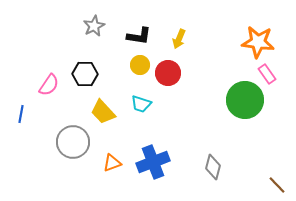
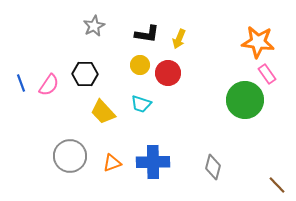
black L-shape: moved 8 px right, 2 px up
blue line: moved 31 px up; rotated 30 degrees counterclockwise
gray circle: moved 3 px left, 14 px down
blue cross: rotated 20 degrees clockwise
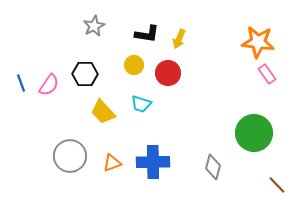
yellow circle: moved 6 px left
green circle: moved 9 px right, 33 px down
